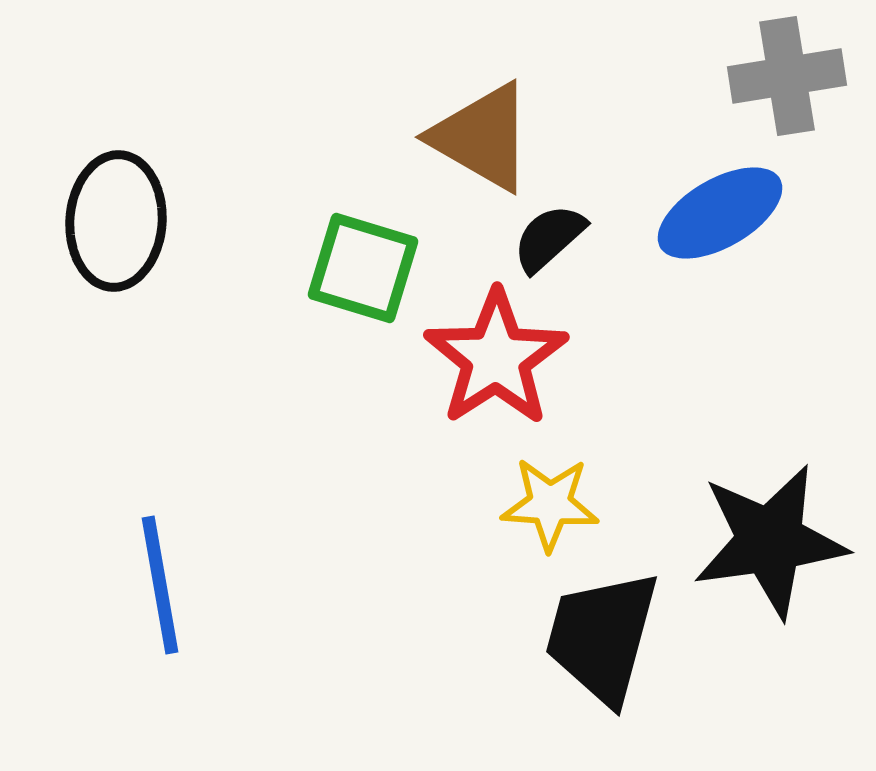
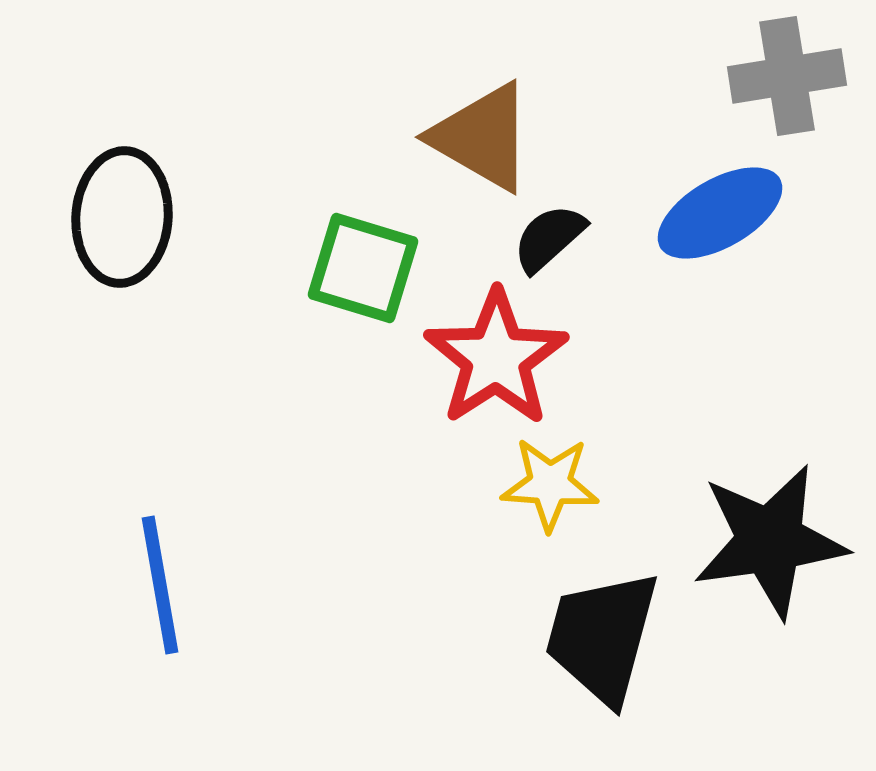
black ellipse: moved 6 px right, 4 px up
yellow star: moved 20 px up
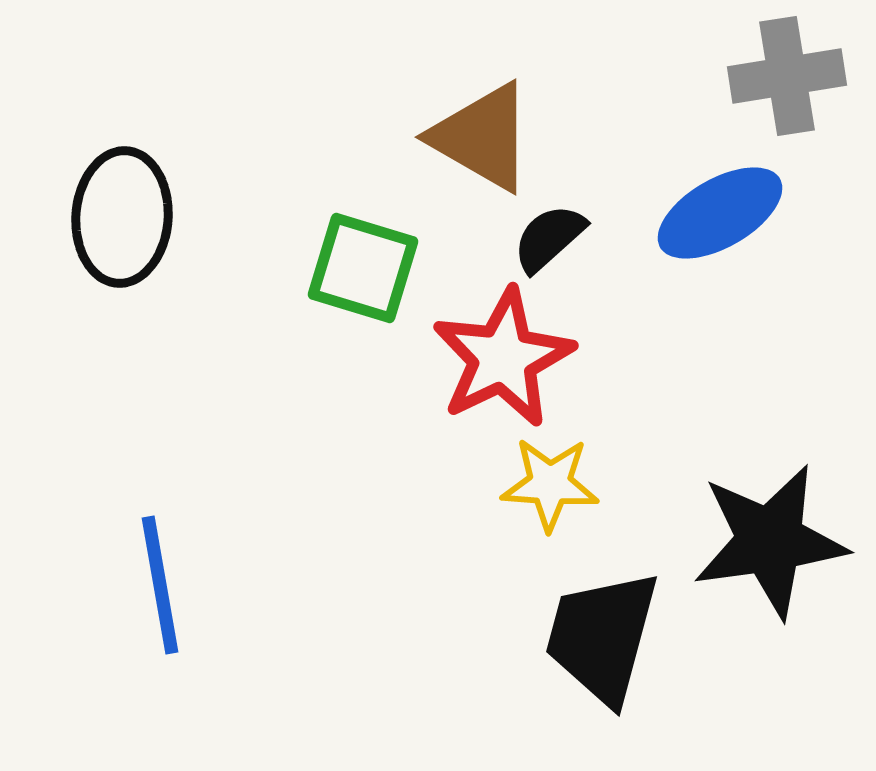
red star: moved 7 px right; rotated 7 degrees clockwise
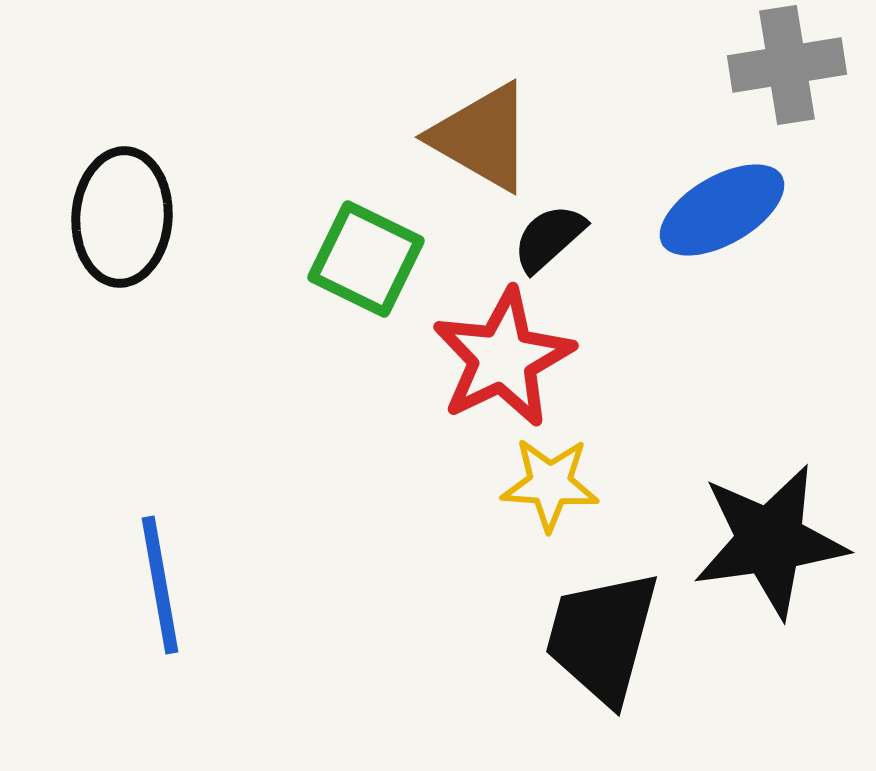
gray cross: moved 11 px up
blue ellipse: moved 2 px right, 3 px up
green square: moved 3 px right, 9 px up; rotated 9 degrees clockwise
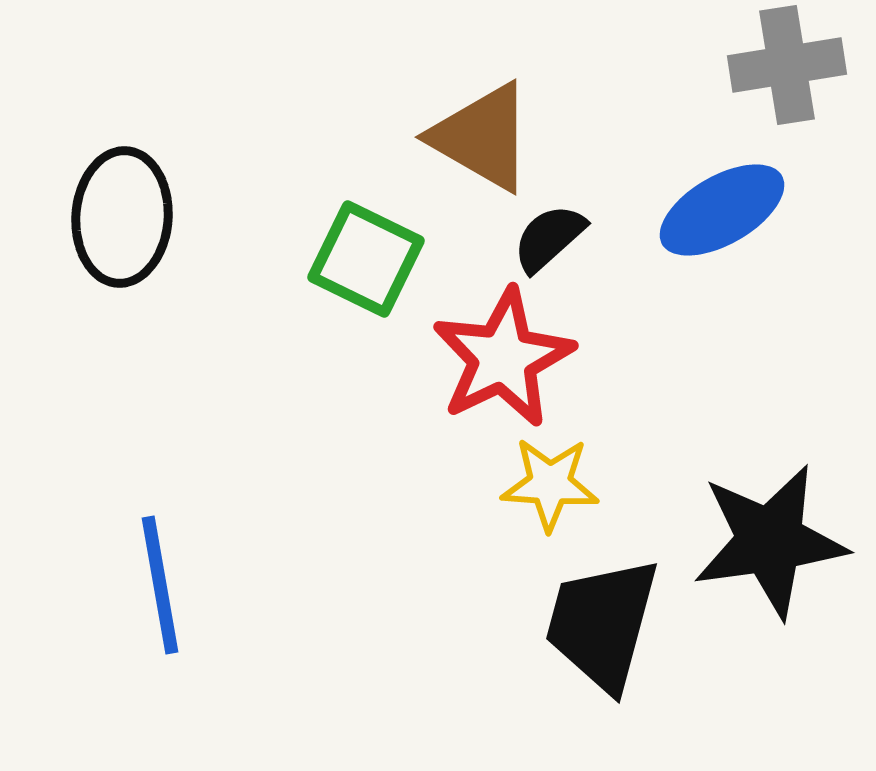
black trapezoid: moved 13 px up
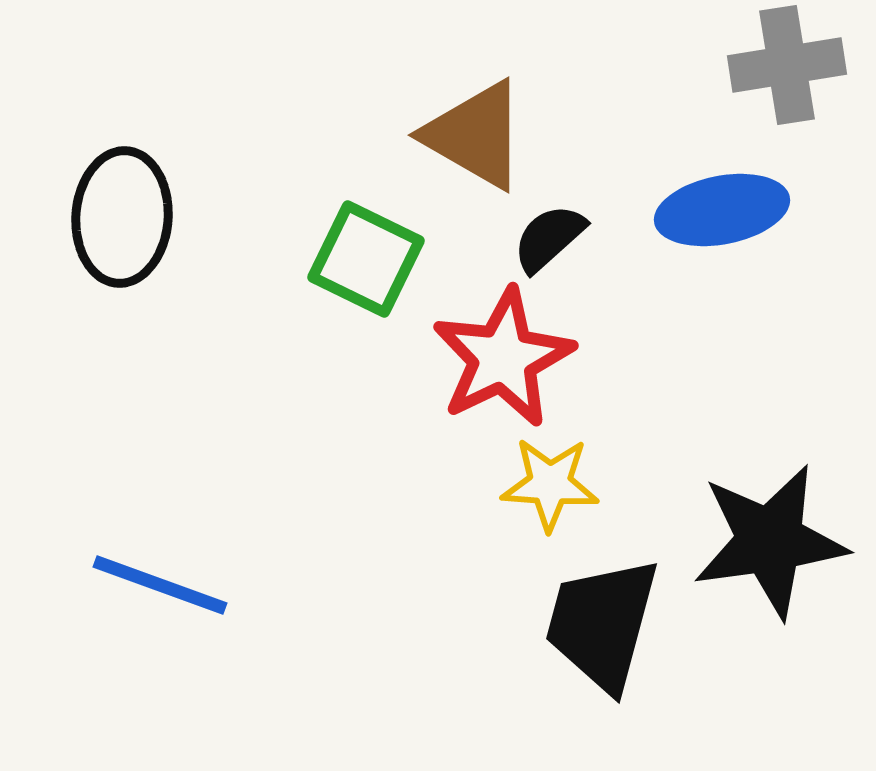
brown triangle: moved 7 px left, 2 px up
blue ellipse: rotated 19 degrees clockwise
blue line: rotated 60 degrees counterclockwise
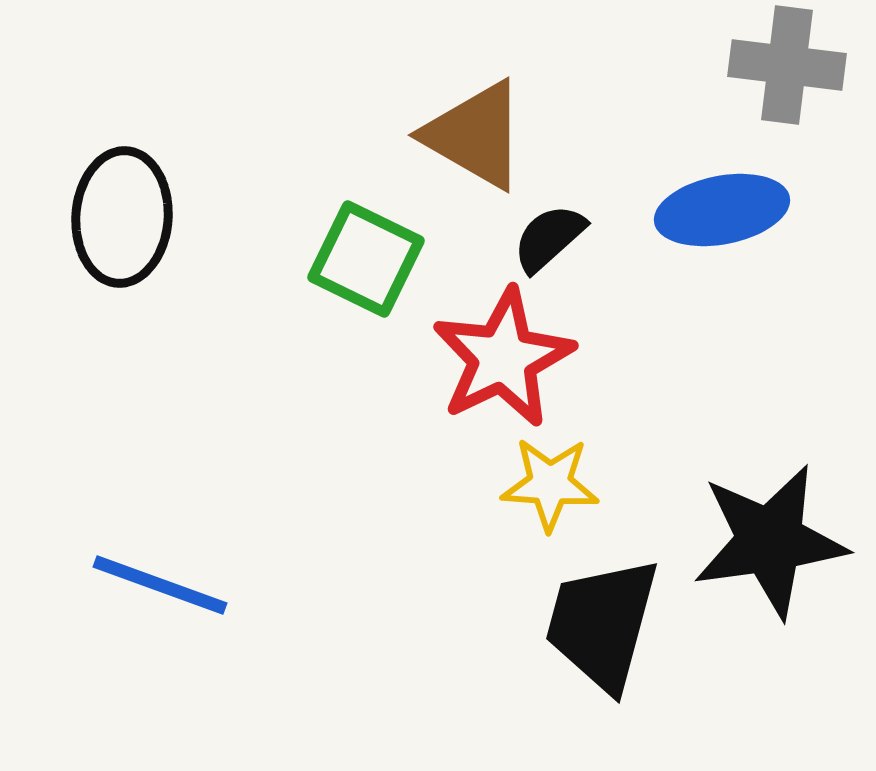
gray cross: rotated 16 degrees clockwise
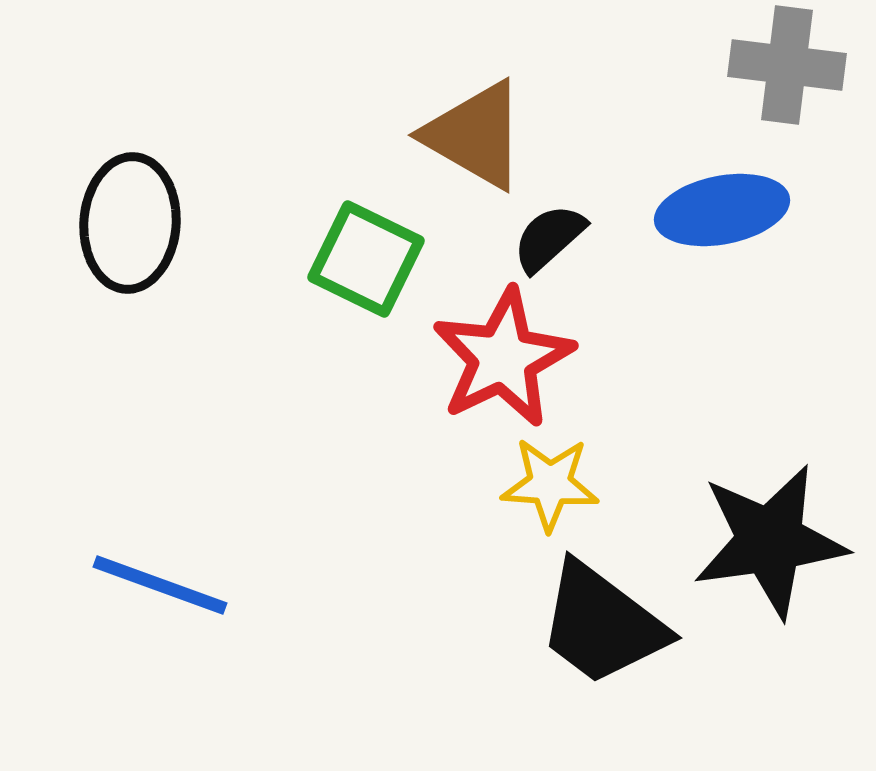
black ellipse: moved 8 px right, 6 px down
black trapezoid: rotated 68 degrees counterclockwise
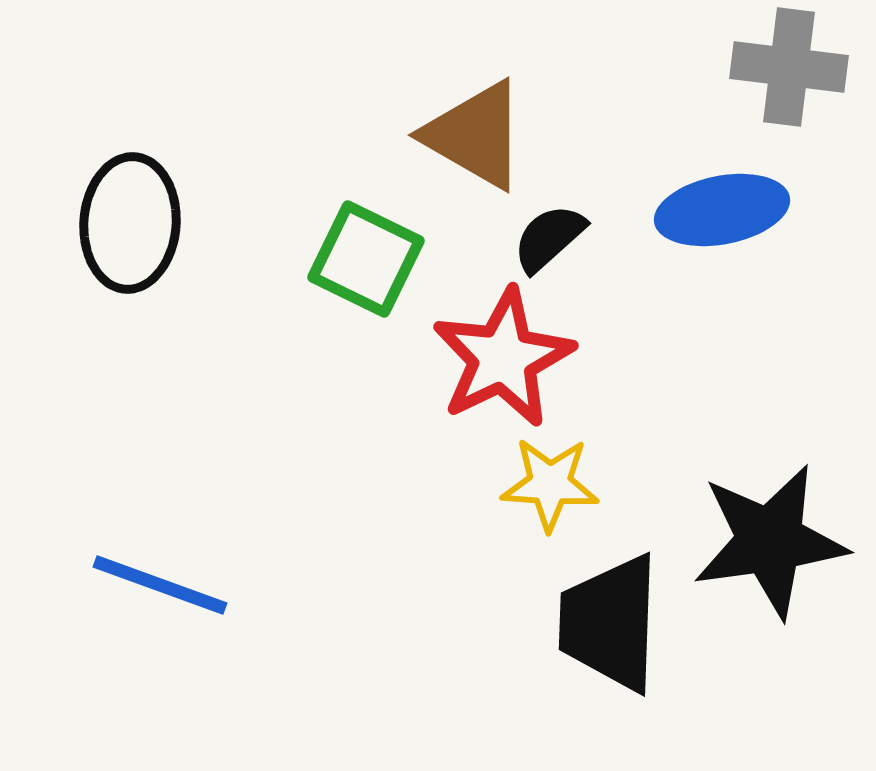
gray cross: moved 2 px right, 2 px down
black trapezoid: moved 8 px right, 1 px up; rotated 55 degrees clockwise
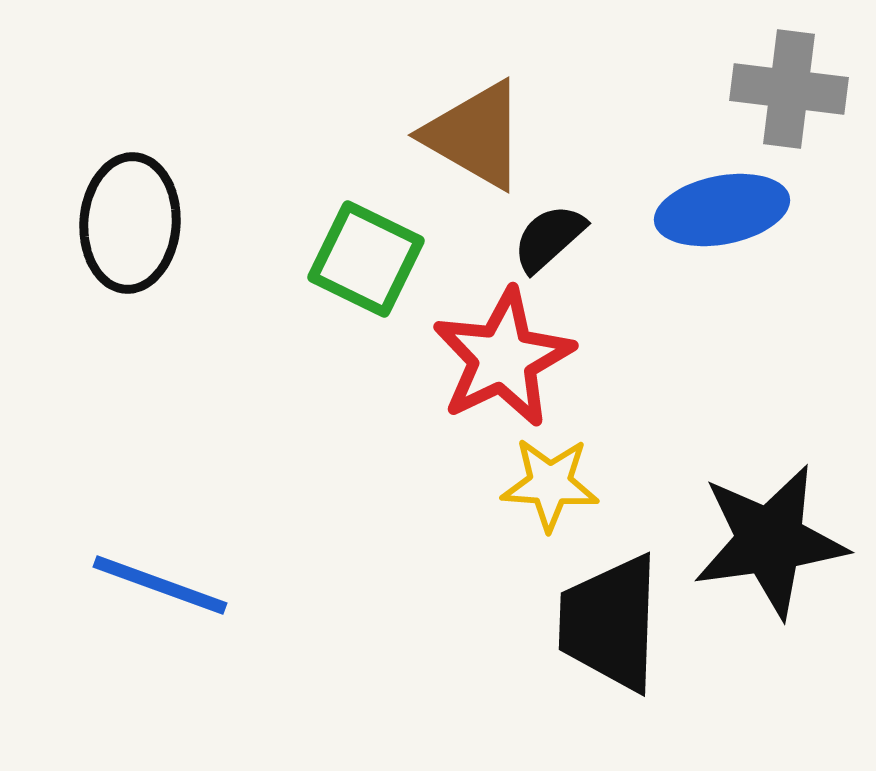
gray cross: moved 22 px down
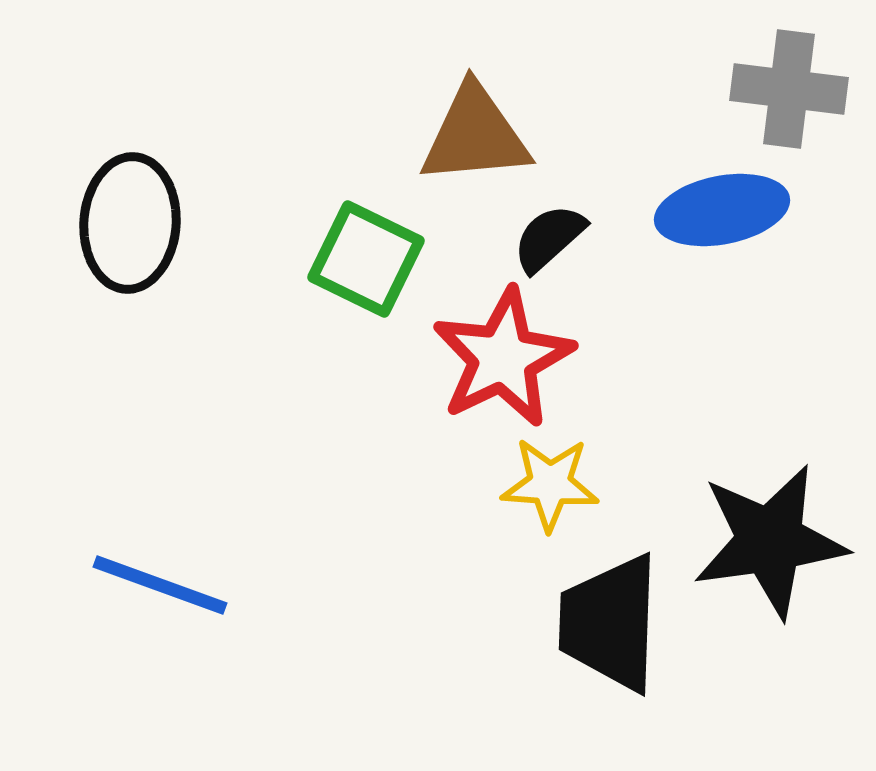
brown triangle: rotated 35 degrees counterclockwise
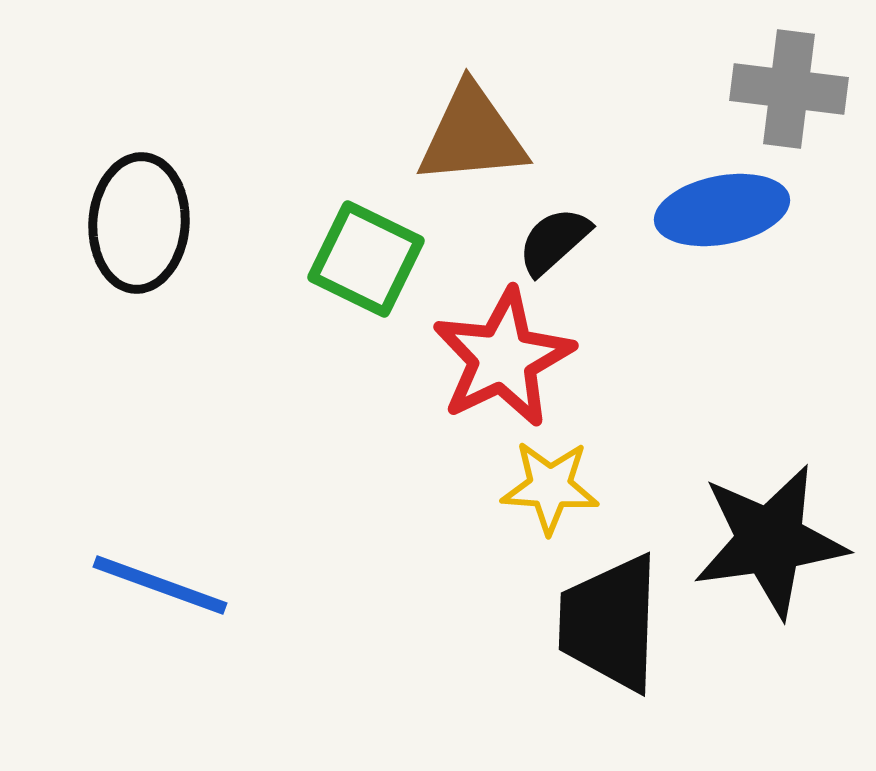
brown triangle: moved 3 px left
black ellipse: moved 9 px right
black semicircle: moved 5 px right, 3 px down
yellow star: moved 3 px down
